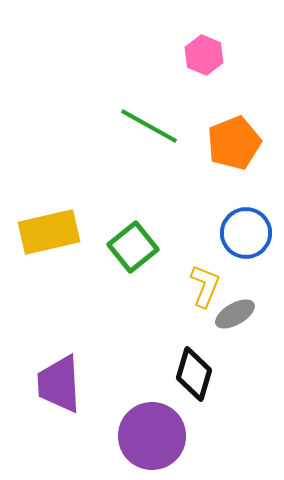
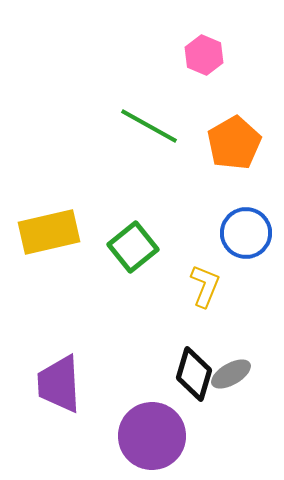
orange pentagon: rotated 8 degrees counterclockwise
gray ellipse: moved 4 px left, 60 px down
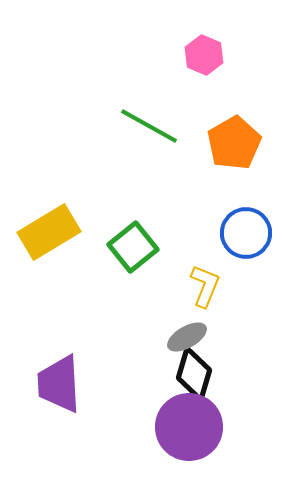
yellow rectangle: rotated 18 degrees counterclockwise
gray ellipse: moved 44 px left, 37 px up
purple circle: moved 37 px right, 9 px up
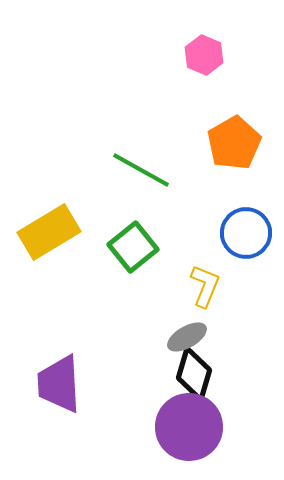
green line: moved 8 px left, 44 px down
